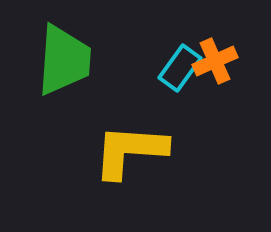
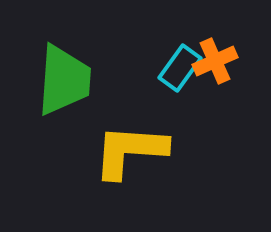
green trapezoid: moved 20 px down
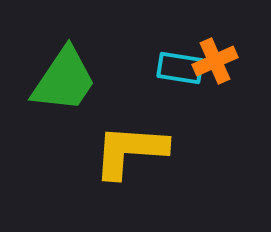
cyan rectangle: rotated 63 degrees clockwise
green trapezoid: rotated 30 degrees clockwise
